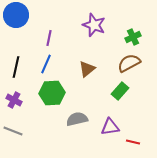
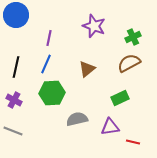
purple star: moved 1 px down
green rectangle: moved 7 px down; rotated 24 degrees clockwise
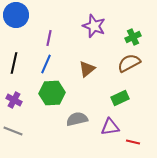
black line: moved 2 px left, 4 px up
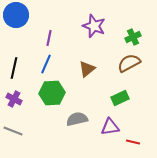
black line: moved 5 px down
purple cross: moved 1 px up
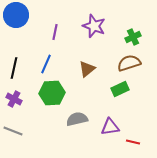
purple line: moved 6 px right, 6 px up
brown semicircle: rotated 10 degrees clockwise
green rectangle: moved 9 px up
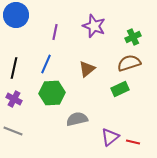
purple triangle: moved 10 px down; rotated 30 degrees counterclockwise
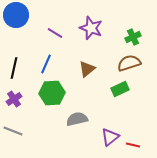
purple star: moved 3 px left, 2 px down
purple line: moved 1 px down; rotated 70 degrees counterclockwise
purple cross: rotated 28 degrees clockwise
red line: moved 3 px down
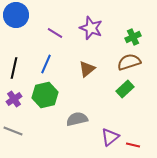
brown semicircle: moved 1 px up
green rectangle: moved 5 px right; rotated 18 degrees counterclockwise
green hexagon: moved 7 px left, 2 px down; rotated 10 degrees counterclockwise
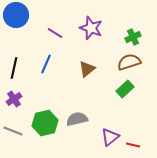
green hexagon: moved 28 px down
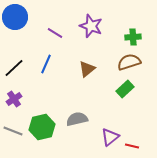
blue circle: moved 1 px left, 2 px down
purple star: moved 2 px up
green cross: rotated 21 degrees clockwise
black line: rotated 35 degrees clockwise
green hexagon: moved 3 px left, 4 px down
red line: moved 1 px left, 1 px down
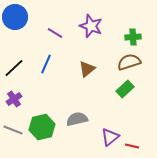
gray line: moved 1 px up
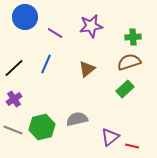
blue circle: moved 10 px right
purple star: rotated 30 degrees counterclockwise
